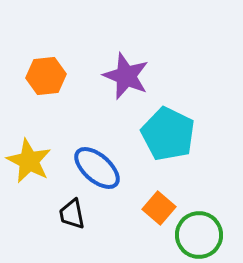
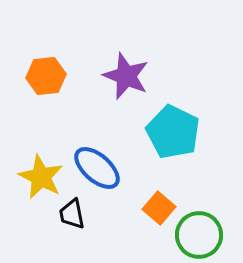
cyan pentagon: moved 5 px right, 2 px up
yellow star: moved 12 px right, 16 px down
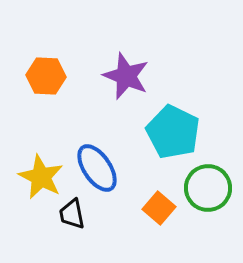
orange hexagon: rotated 9 degrees clockwise
blue ellipse: rotated 15 degrees clockwise
green circle: moved 9 px right, 47 px up
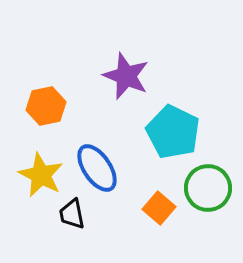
orange hexagon: moved 30 px down; rotated 15 degrees counterclockwise
yellow star: moved 2 px up
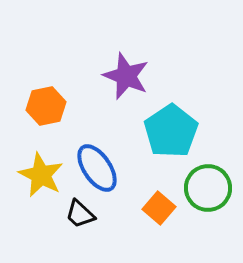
cyan pentagon: moved 2 px left, 1 px up; rotated 12 degrees clockwise
black trapezoid: moved 8 px right; rotated 36 degrees counterclockwise
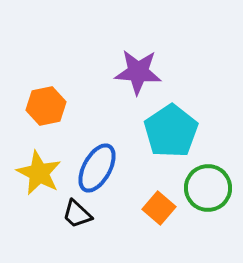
purple star: moved 12 px right, 4 px up; rotated 18 degrees counterclockwise
blue ellipse: rotated 63 degrees clockwise
yellow star: moved 2 px left, 2 px up
black trapezoid: moved 3 px left
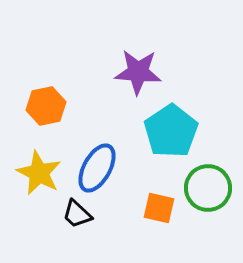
orange square: rotated 28 degrees counterclockwise
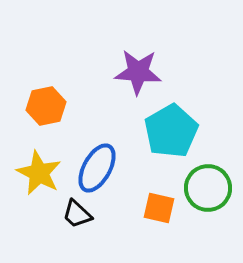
cyan pentagon: rotated 4 degrees clockwise
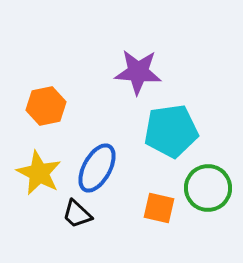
cyan pentagon: rotated 22 degrees clockwise
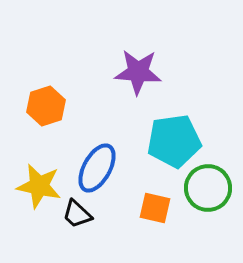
orange hexagon: rotated 6 degrees counterclockwise
cyan pentagon: moved 3 px right, 10 px down
yellow star: moved 13 px down; rotated 15 degrees counterclockwise
orange square: moved 4 px left
